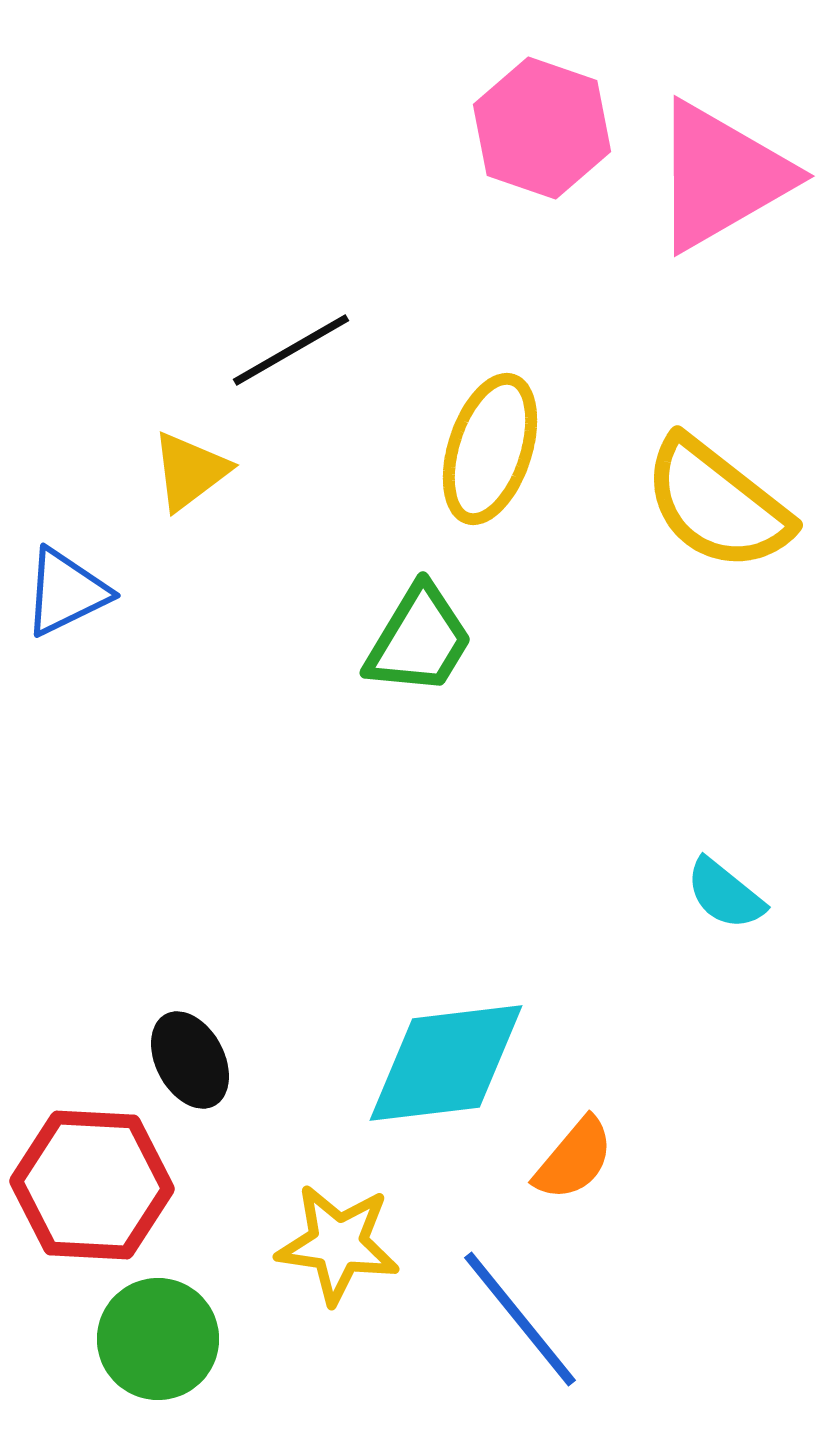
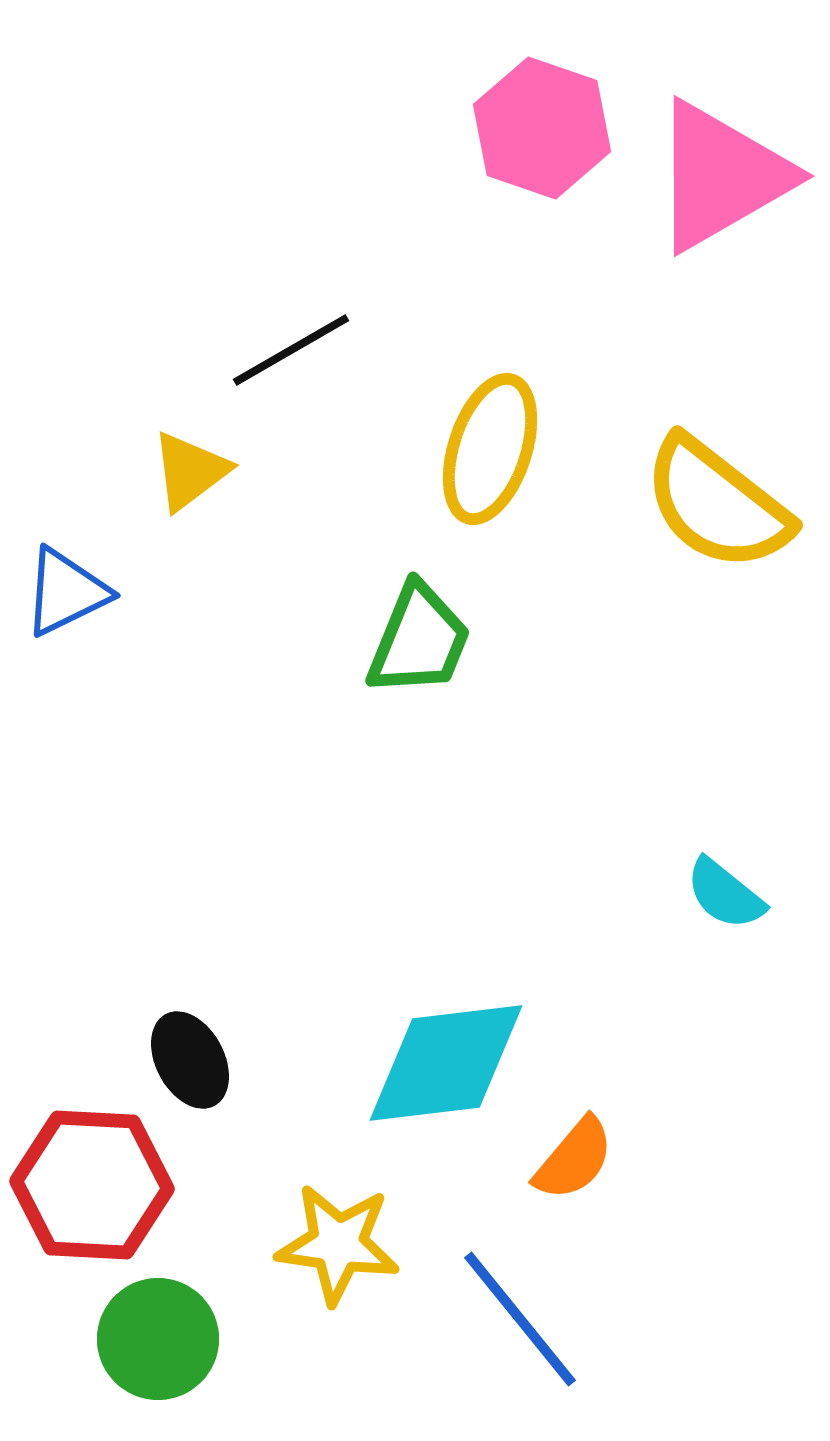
green trapezoid: rotated 9 degrees counterclockwise
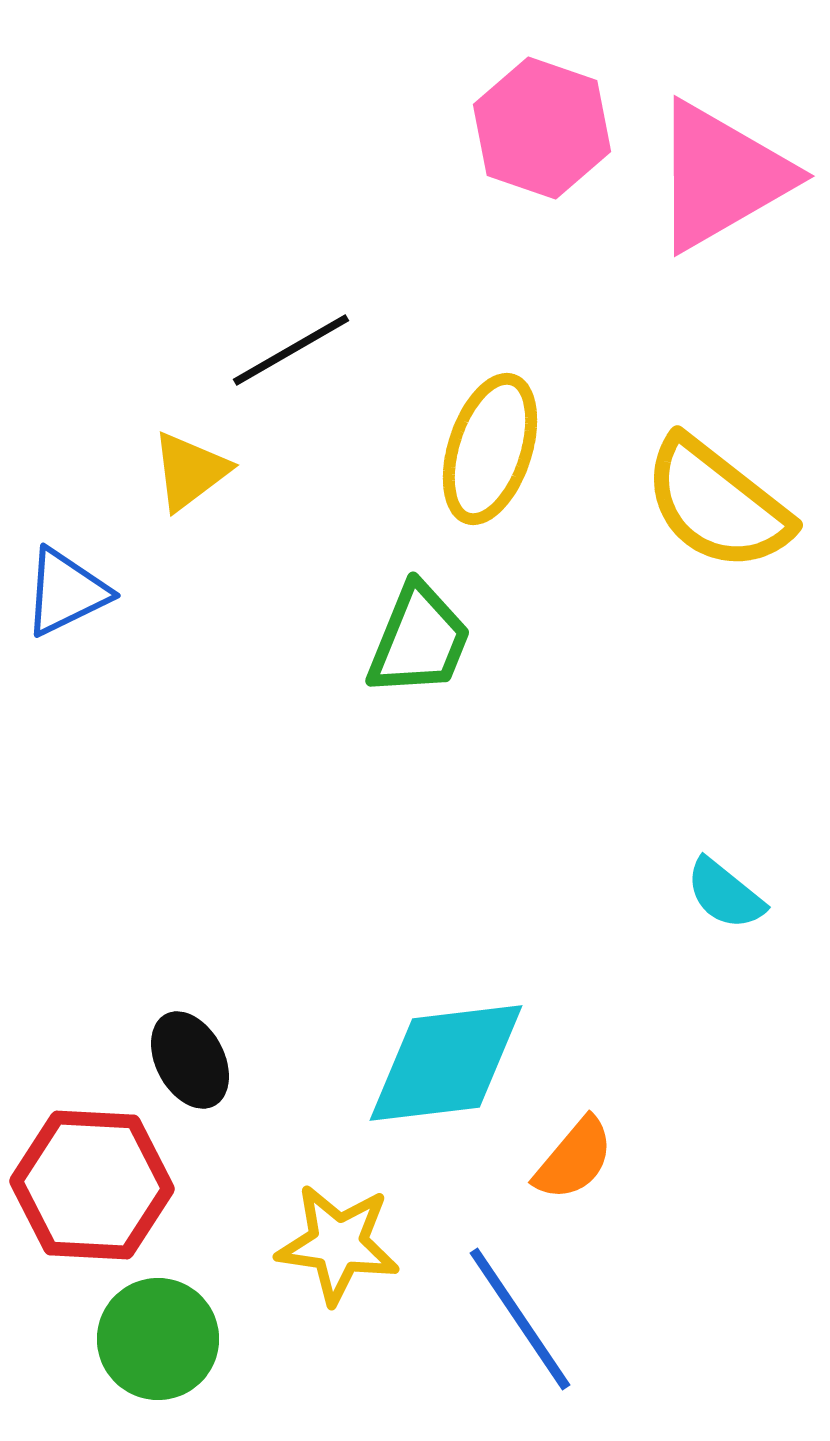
blue line: rotated 5 degrees clockwise
